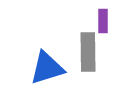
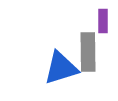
blue triangle: moved 14 px right
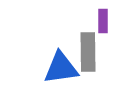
blue triangle: rotated 9 degrees clockwise
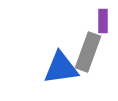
gray rectangle: rotated 21 degrees clockwise
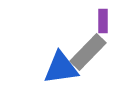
gray rectangle: rotated 24 degrees clockwise
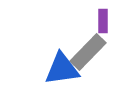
blue triangle: moved 1 px right, 1 px down
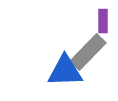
blue triangle: moved 3 px right, 2 px down; rotated 6 degrees clockwise
